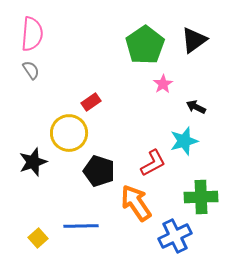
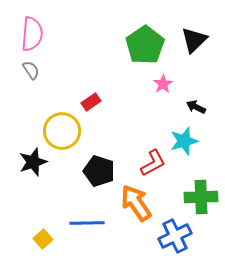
black triangle: rotated 8 degrees counterclockwise
yellow circle: moved 7 px left, 2 px up
blue line: moved 6 px right, 3 px up
yellow square: moved 5 px right, 1 px down
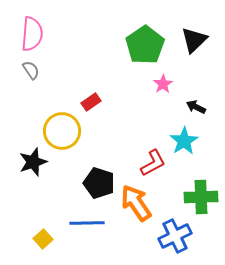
cyan star: rotated 16 degrees counterclockwise
black pentagon: moved 12 px down
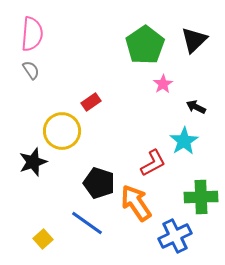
blue line: rotated 36 degrees clockwise
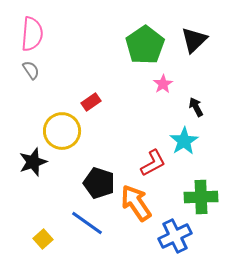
black arrow: rotated 36 degrees clockwise
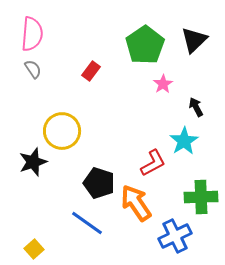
gray semicircle: moved 2 px right, 1 px up
red rectangle: moved 31 px up; rotated 18 degrees counterclockwise
yellow square: moved 9 px left, 10 px down
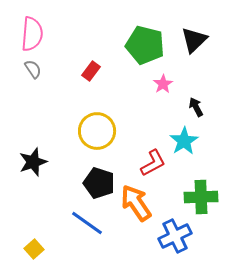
green pentagon: rotated 24 degrees counterclockwise
yellow circle: moved 35 px right
